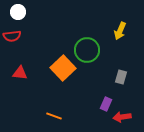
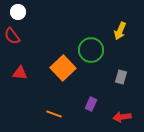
red semicircle: rotated 60 degrees clockwise
green circle: moved 4 px right
purple rectangle: moved 15 px left
orange line: moved 2 px up
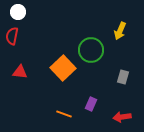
red semicircle: rotated 48 degrees clockwise
red triangle: moved 1 px up
gray rectangle: moved 2 px right
orange line: moved 10 px right
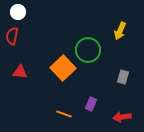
green circle: moved 3 px left
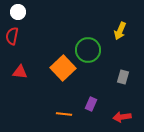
orange line: rotated 14 degrees counterclockwise
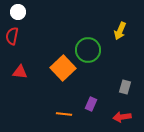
gray rectangle: moved 2 px right, 10 px down
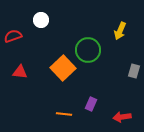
white circle: moved 23 px right, 8 px down
red semicircle: moved 1 px right; rotated 60 degrees clockwise
gray rectangle: moved 9 px right, 16 px up
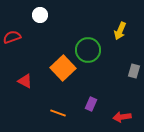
white circle: moved 1 px left, 5 px up
red semicircle: moved 1 px left, 1 px down
red triangle: moved 5 px right, 9 px down; rotated 21 degrees clockwise
orange line: moved 6 px left, 1 px up; rotated 14 degrees clockwise
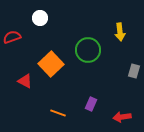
white circle: moved 3 px down
yellow arrow: moved 1 px down; rotated 30 degrees counterclockwise
orange square: moved 12 px left, 4 px up
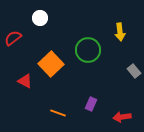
red semicircle: moved 1 px right, 1 px down; rotated 18 degrees counterclockwise
gray rectangle: rotated 56 degrees counterclockwise
